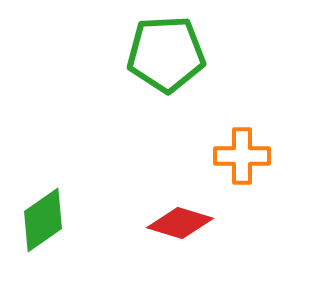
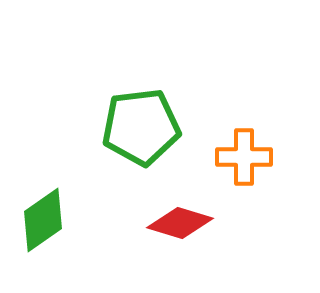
green pentagon: moved 25 px left, 73 px down; rotated 4 degrees counterclockwise
orange cross: moved 2 px right, 1 px down
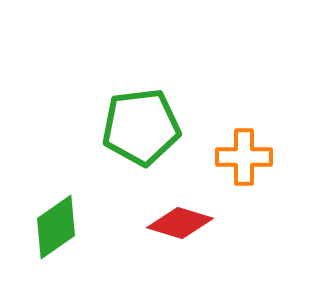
green diamond: moved 13 px right, 7 px down
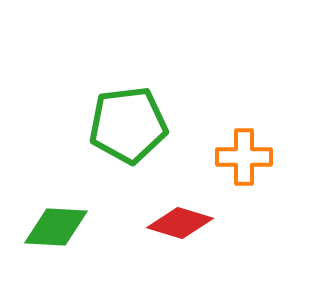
green pentagon: moved 13 px left, 2 px up
green diamond: rotated 38 degrees clockwise
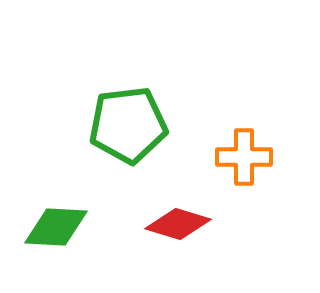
red diamond: moved 2 px left, 1 px down
